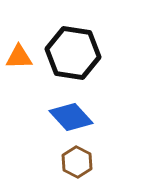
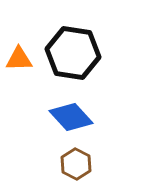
orange triangle: moved 2 px down
brown hexagon: moved 1 px left, 2 px down
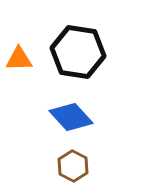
black hexagon: moved 5 px right, 1 px up
brown hexagon: moved 3 px left, 2 px down
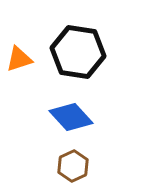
orange triangle: rotated 16 degrees counterclockwise
brown hexagon: rotated 8 degrees clockwise
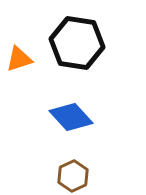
black hexagon: moved 1 px left, 9 px up
brown hexagon: moved 10 px down
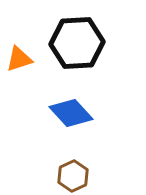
black hexagon: rotated 12 degrees counterclockwise
blue diamond: moved 4 px up
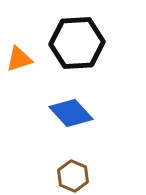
brown hexagon: rotated 12 degrees counterclockwise
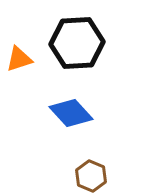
brown hexagon: moved 18 px right
